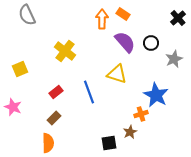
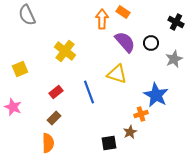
orange rectangle: moved 2 px up
black cross: moved 2 px left, 4 px down; rotated 21 degrees counterclockwise
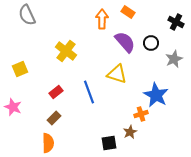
orange rectangle: moved 5 px right
yellow cross: moved 1 px right
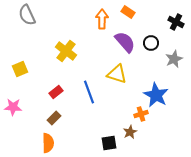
pink star: rotated 18 degrees counterclockwise
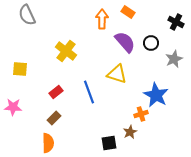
yellow square: rotated 28 degrees clockwise
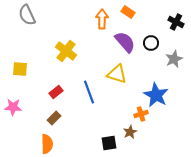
orange semicircle: moved 1 px left, 1 px down
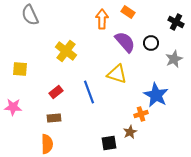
gray semicircle: moved 3 px right
brown rectangle: rotated 40 degrees clockwise
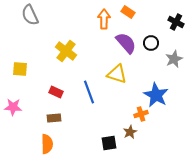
orange arrow: moved 2 px right
purple semicircle: moved 1 px right, 1 px down
red rectangle: rotated 64 degrees clockwise
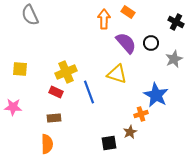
yellow cross: moved 21 px down; rotated 30 degrees clockwise
